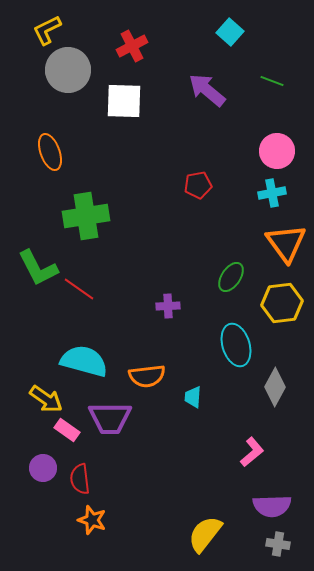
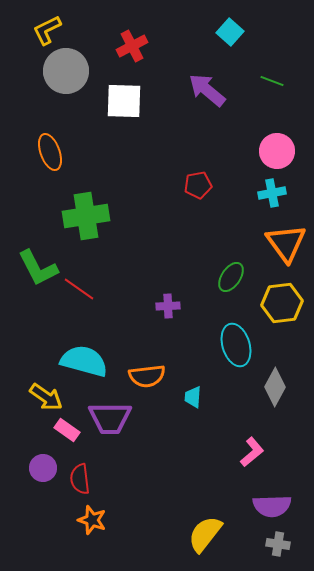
gray circle: moved 2 px left, 1 px down
yellow arrow: moved 2 px up
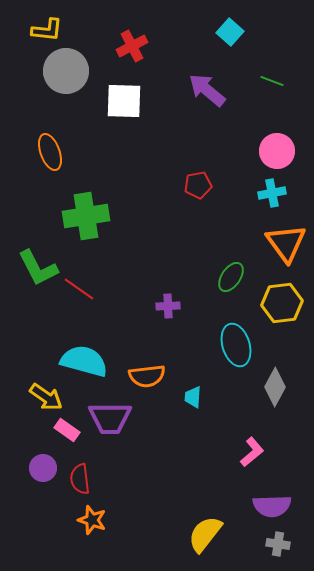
yellow L-shape: rotated 148 degrees counterclockwise
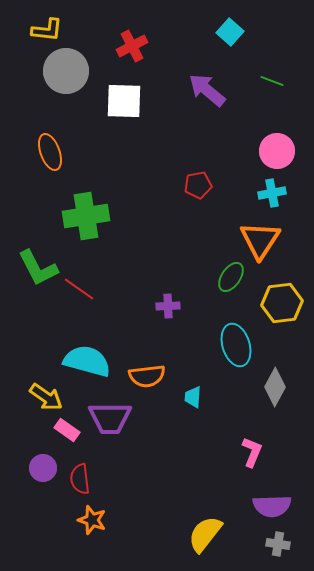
orange triangle: moved 26 px left, 3 px up; rotated 9 degrees clockwise
cyan semicircle: moved 3 px right
pink L-shape: rotated 28 degrees counterclockwise
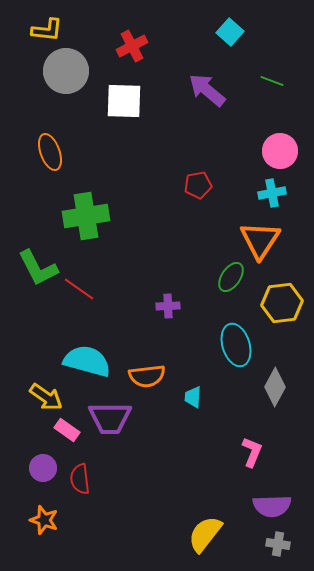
pink circle: moved 3 px right
orange star: moved 48 px left
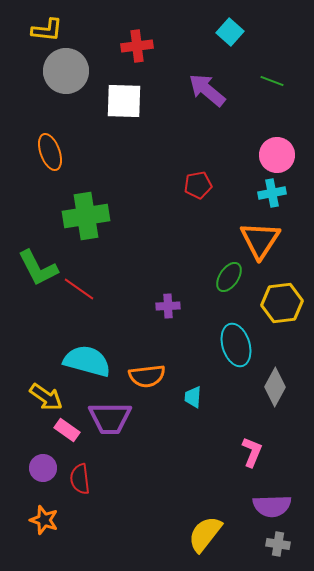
red cross: moved 5 px right; rotated 20 degrees clockwise
pink circle: moved 3 px left, 4 px down
green ellipse: moved 2 px left
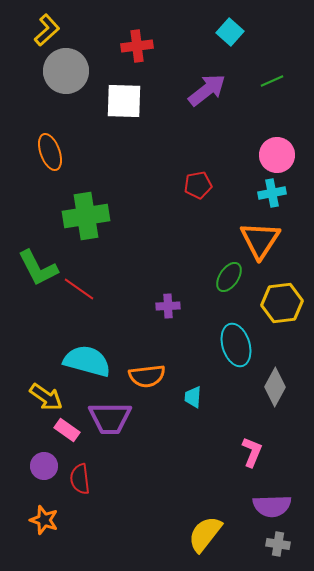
yellow L-shape: rotated 48 degrees counterclockwise
green line: rotated 45 degrees counterclockwise
purple arrow: rotated 102 degrees clockwise
purple circle: moved 1 px right, 2 px up
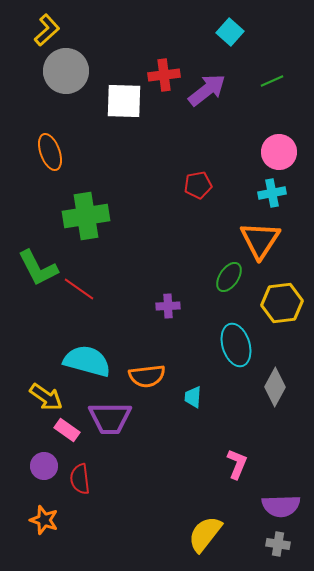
red cross: moved 27 px right, 29 px down
pink circle: moved 2 px right, 3 px up
pink L-shape: moved 15 px left, 12 px down
purple semicircle: moved 9 px right
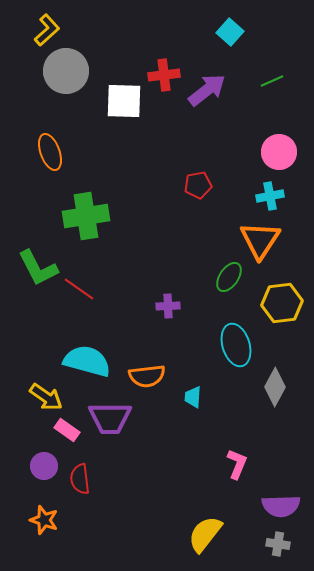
cyan cross: moved 2 px left, 3 px down
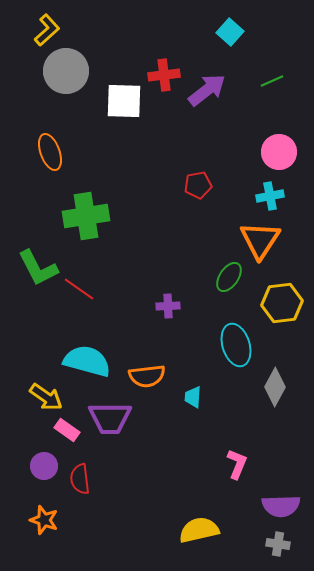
yellow semicircle: moved 6 px left, 4 px up; rotated 39 degrees clockwise
